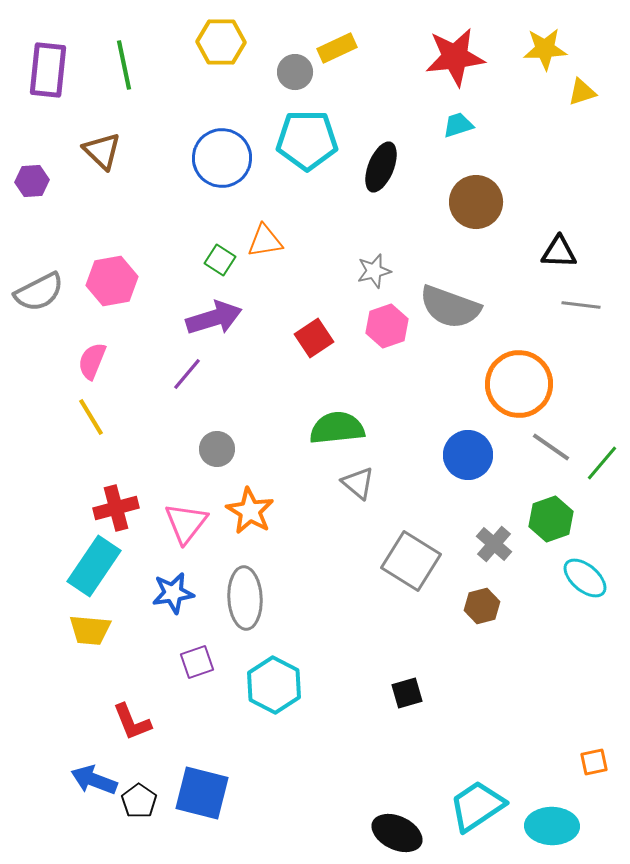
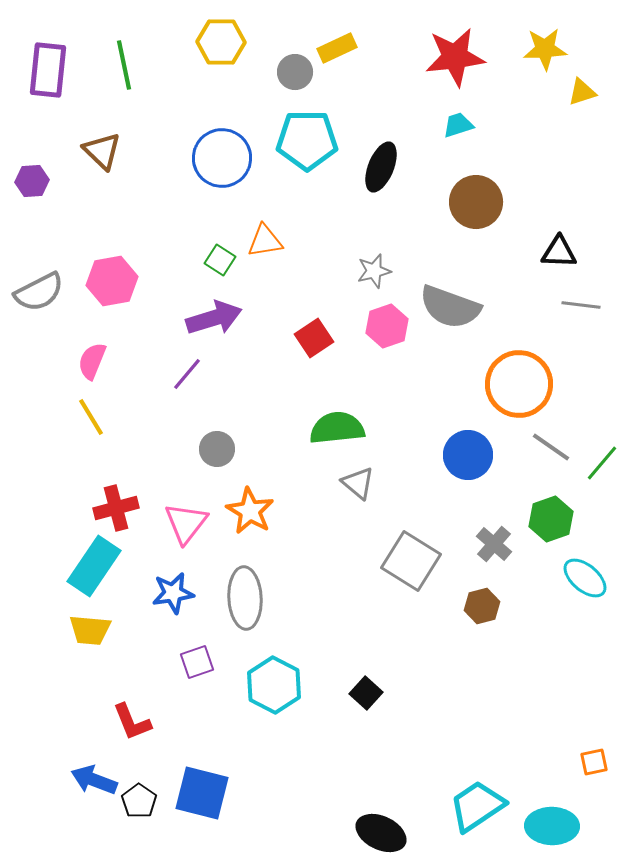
black square at (407, 693): moved 41 px left; rotated 32 degrees counterclockwise
black ellipse at (397, 833): moved 16 px left
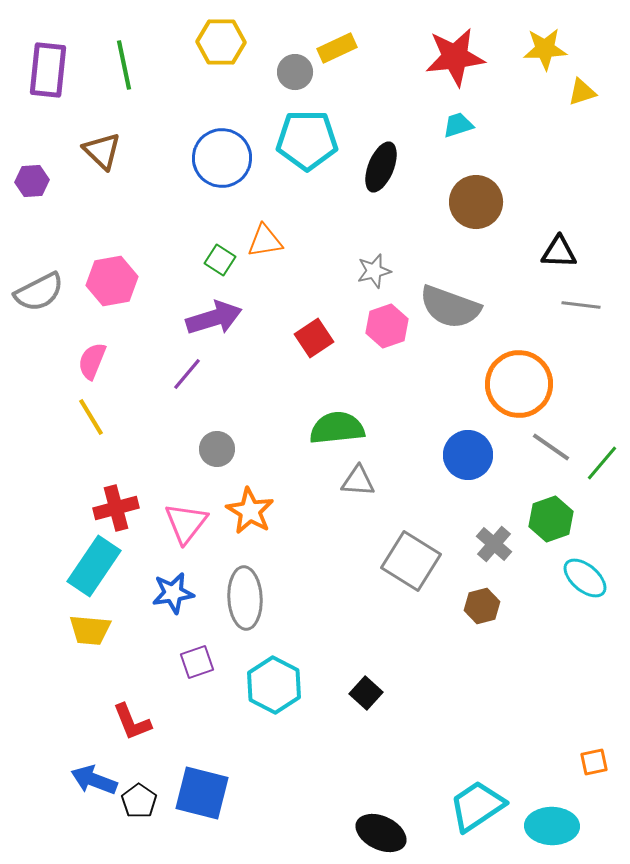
gray triangle at (358, 483): moved 2 px up; rotated 36 degrees counterclockwise
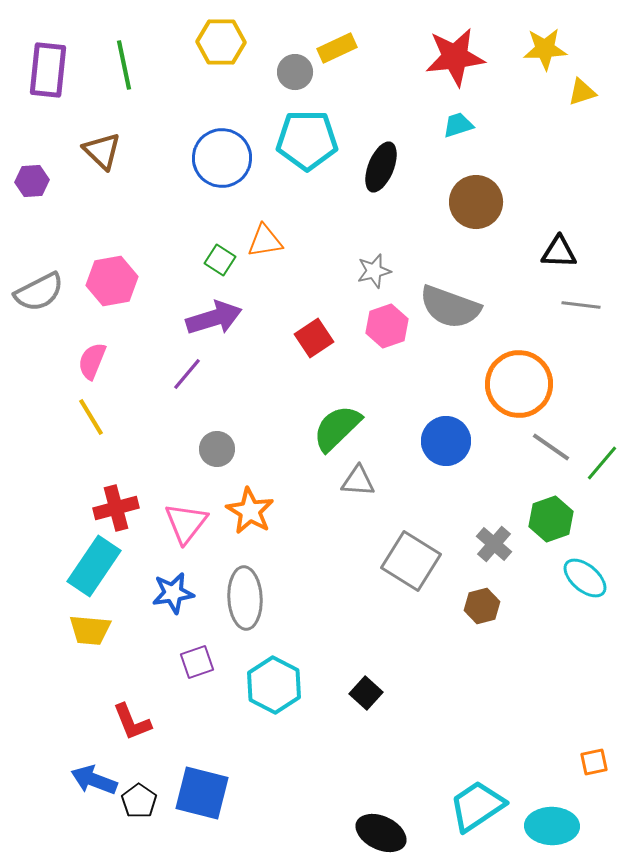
green semicircle at (337, 428): rotated 38 degrees counterclockwise
blue circle at (468, 455): moved 22 px left, 14 px up
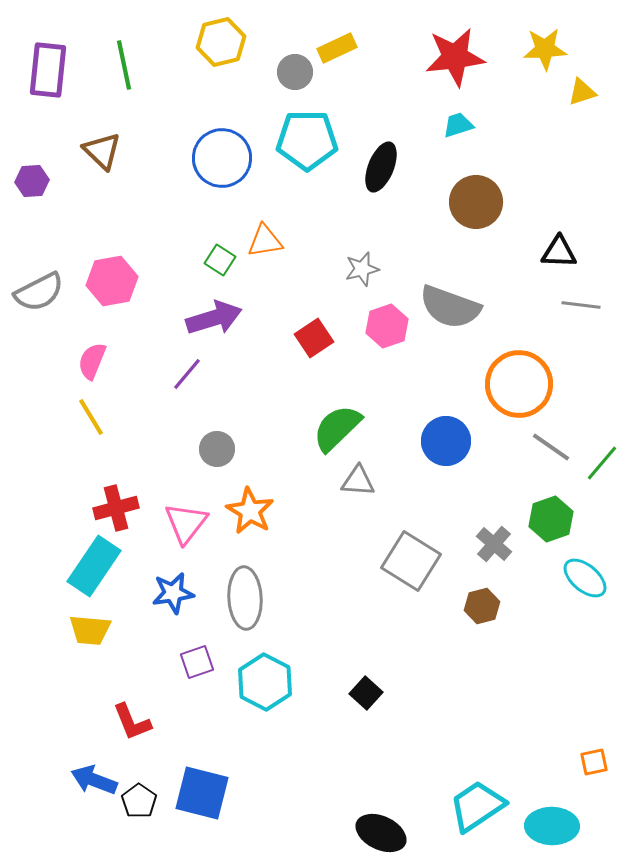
yellow hexagon at (221, 42): rotated 15 degrees counterclockwise
gray star at (374, 271): moved 12 px left, 2 px up
cyan hexagon at (274, 685): moved 9 px left, 3 px up
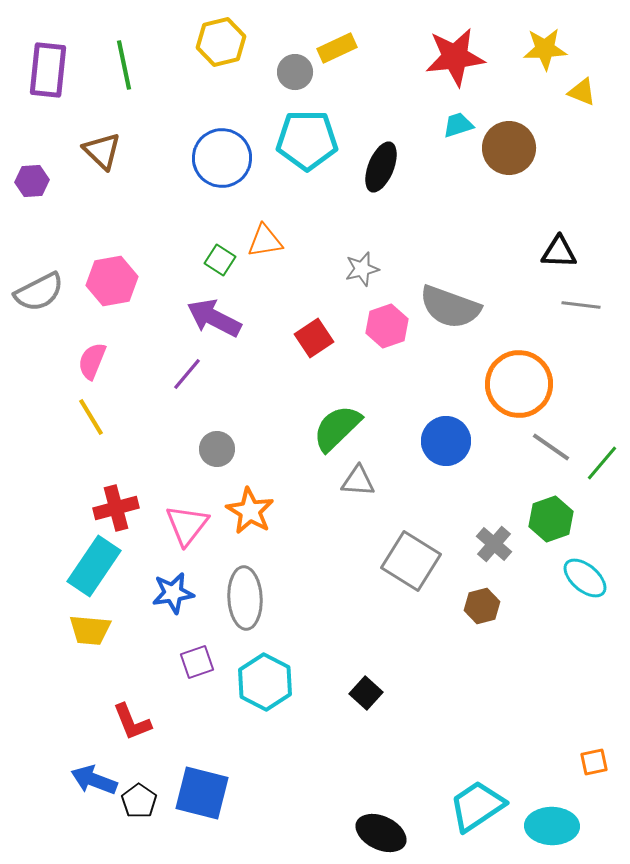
yellow triangle at (582, 92): rotated 40 degrees clockwise
brown circle at (476, 202): moved 33 px right, 54 px up
purple arrow at (214, 318): rotated 136 degrees counterclockwise
pink triangle at (186, 523): moved 1 px right, 2 px down
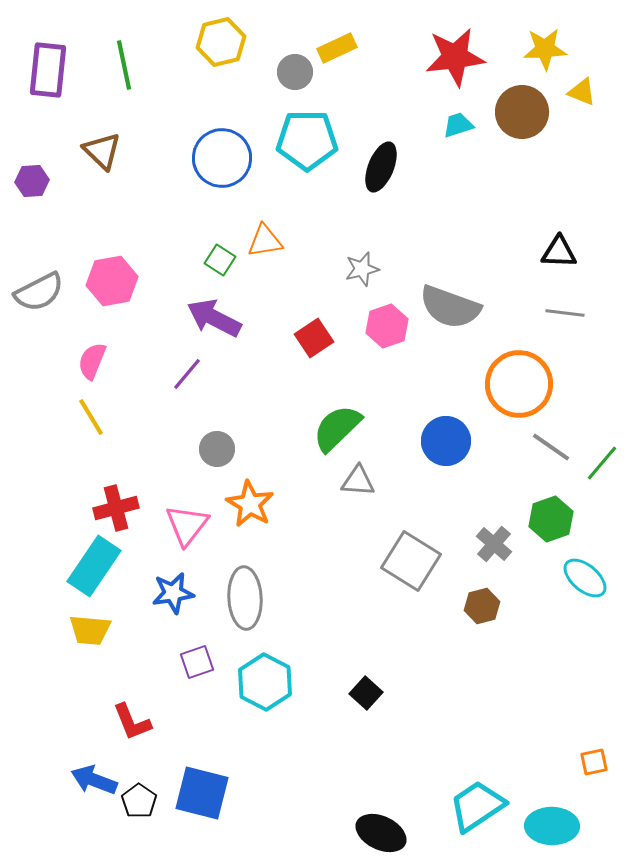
brown circle at (509, 148): moved 13 px right, 36 px up
gray line at (581, 305): moved 16 px left, 8 px down
orange star at (250, 511): moved 7 px up
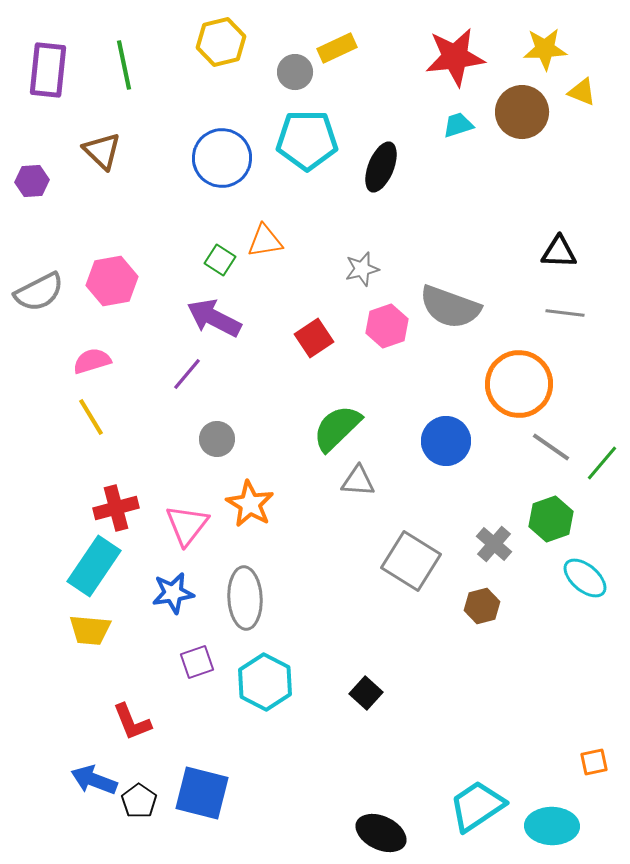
pink semicircle at (92, 361): rotated 51 degrees clockwise
gray circle at (217, 449): moved 10 px up
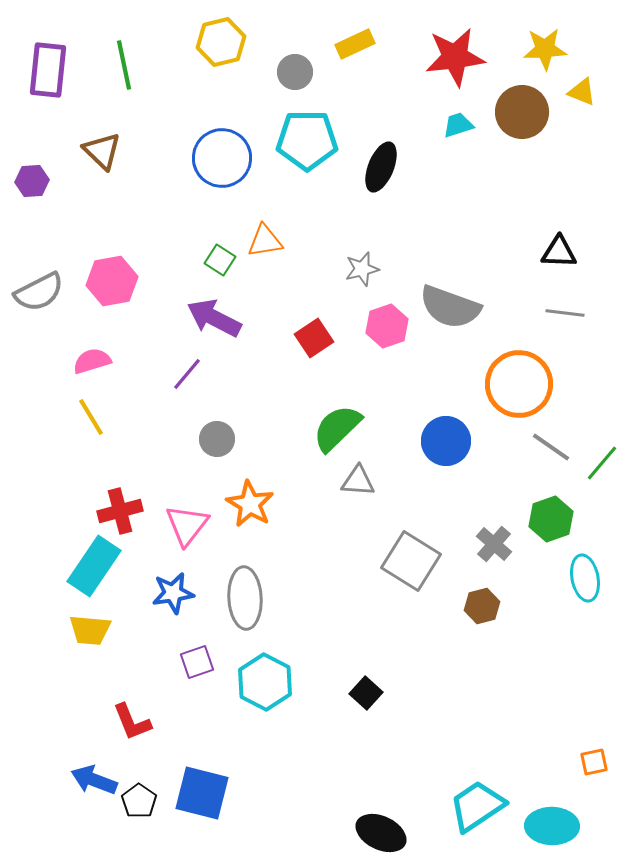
yellow rectangle at (337, 48): moved 18 px right, 4 px up
red cross at (116, 508): moved 4 px right, 3 px down
cyan ellipse at (585, 578): rotated 39 degrees clockwise
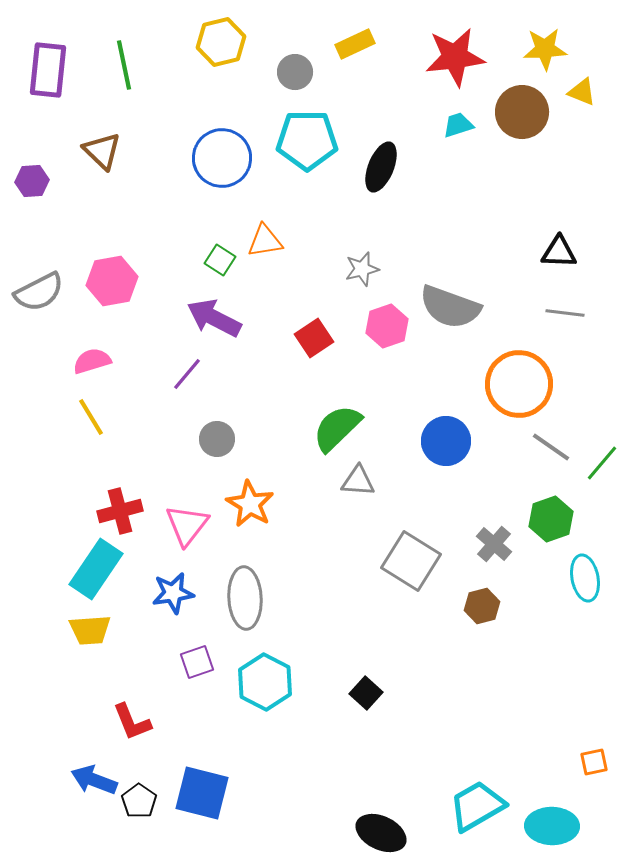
cyan rectangle at (94, 566): moved 2 px right, 3 px down
yellow trapezoid at (90, 630): rotated 9 degrees counterclockwise
cyan trapezoid at (477, 806): rotated 4 degrees clockwise
